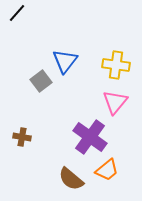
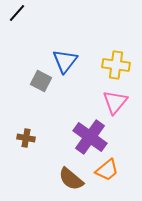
gray square: rotated 25 degrees counterclockwise
brown cross: moved 4 px right, 1 px down
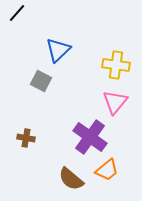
blue triangle: moved 7 px left, 11 px up; rotated 8 degrees clockwise
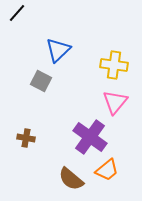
yellow cross: moved 2 px left
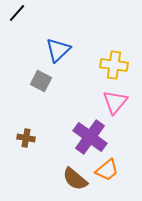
brown semicircle: moved 4 px right
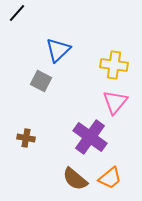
orange trapezoid: moved 3 px right, 8 px down
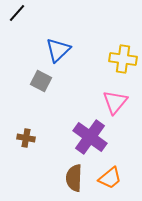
yellow cross: moved 9 px right, 6 px up
brown semicircle: moved 1 px left, 1 px up; rotated 52 degrees clockwise
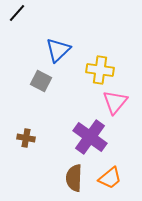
yellow cross: moved 23 px left, 11 px down
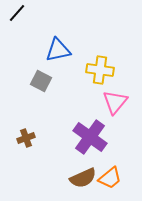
blue triangle: rotated 32 degrees clockwise
brown cross: rotated 30 degrees counterclockwise
brown semicircle: moved 9 px right; rotated 116 degrees counterclockwise
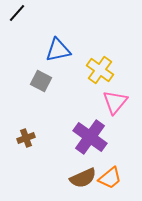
yellow cross: rotated 28 degrees clockwise
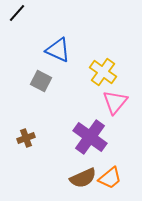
blue triangle: rotated 36 degrees clockwise
yellow cross: moved 3 px right, 2 px down
